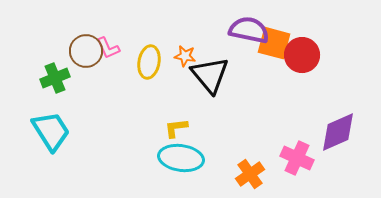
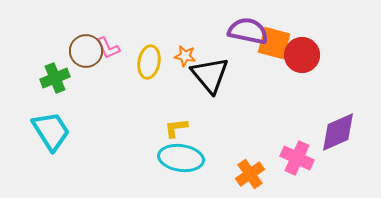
purple semicircle: moved 1 px left, 1 px down
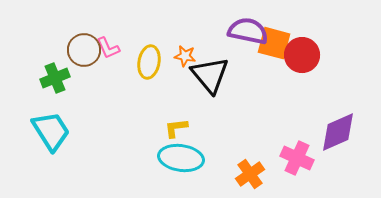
brown circle: moved 2 px left, 1 px up
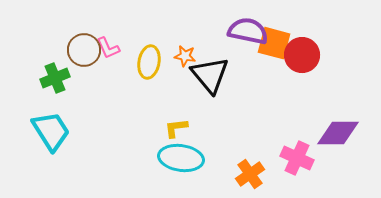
purple diamond: moved 1 px down; rotated 24 degrees clockwise
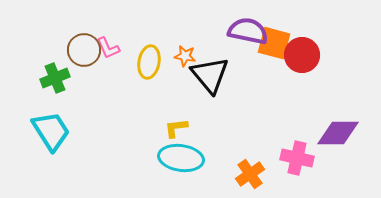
pink cross: rotated 12 degrees counterclockwise
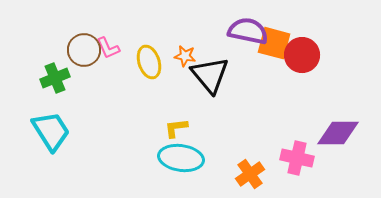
yellow ellipse: rotated 28 degrees counterclockwise
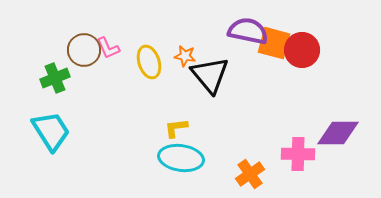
red circle: moved 5 px up
pink cross: moved 1 px right, 4 px up; rotated 12 degrees counterclockwise
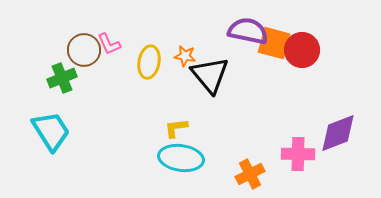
pink L-shape: moved 1 px right, 4 px up
yellow ellipse: rotated 28 degrees clockwise
green cross: moved 7 px right
purple diamond: rotated 21 degrees counterclockwise
orange cross: rotated 8 degrees clockwise
